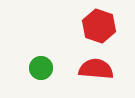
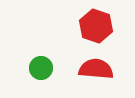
red hexagon: moved 3 px left
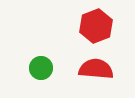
red hexagon: rotated 20 degrees clockwise
